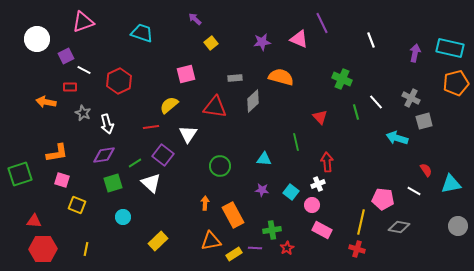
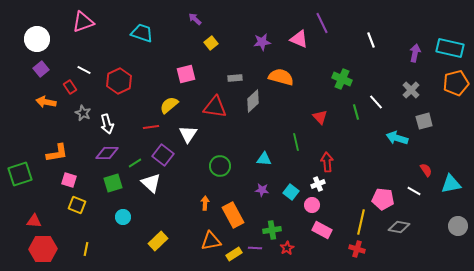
purple square at (66, 56): moved 25 px left, 13 px down; rotated 14 degrees counterclockwise
red rectangle at (70, 87): rotated 56 degrees clockwise
gray cross at (411, 98): moved 8 px up; rotated 18 degrees clockwise
purple diamond at (104, 155): moved 3 px right, 2 px up; rotated 10 degrees clockwise
pink square at (62, 180): moved 7 px right
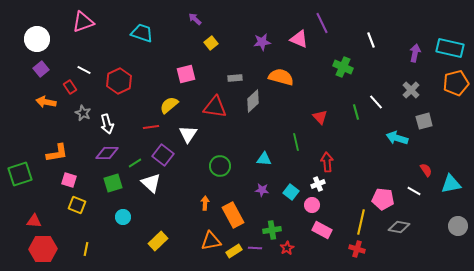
green cross at (342, 79): moved 1 px right, 12 px up
yellow rectangle at (234, 254): moved 3 px up
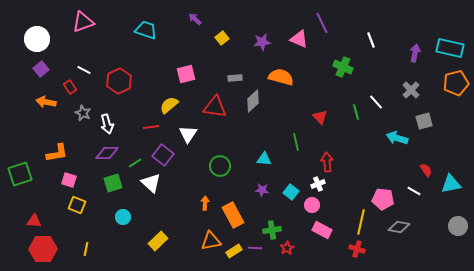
cyan trapezoid at (142, 33): moved 4 px right, 3 px up
yellow square at (211, 43): moved 11 px right, 5 px up
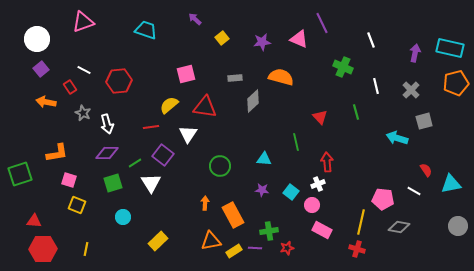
red hexagon at (119, 81): rotated 20 degrees clockwise
white line at (376, 102): moved 16 px up; rotated 28 degrees clockwise
red triangle at (215, 107): moved 10 px left
white triangle at (151, 183): rotated 15 degrees clockwise
green cross at (272, 230): moved 3 px left, 1 px down
red star at (287, 248): rotated 16 degrees clockwise
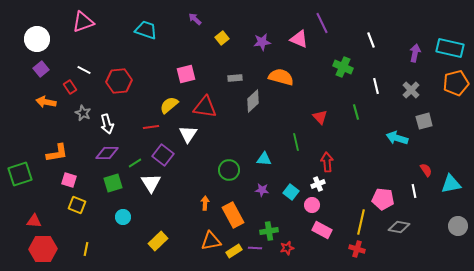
green circle at (220, 166): moved 9 px right, 4 px down
white line at (414, 191): rotated 48 degrees clockwise
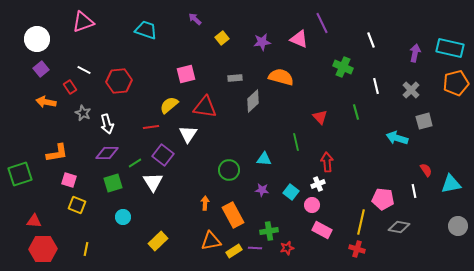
white triangle at (151, 183): moved 2 px right, 1 px up
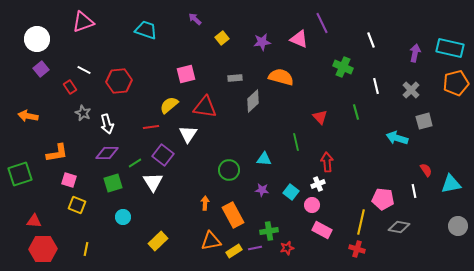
orange arrow at (46, 102): moved 18 px left, 14 px down
purple line at (255, 248): rotated 16 degrees counterclockwise
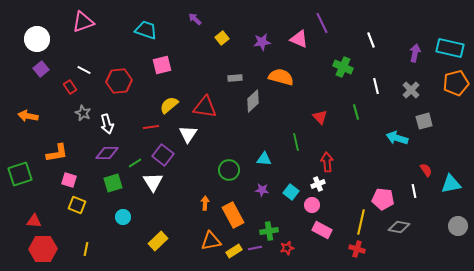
pink square at (186, 74): moved 24 px left, 9 px up
